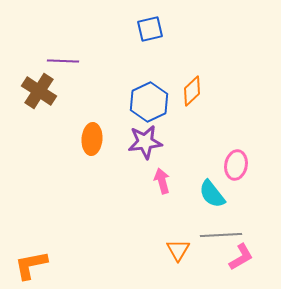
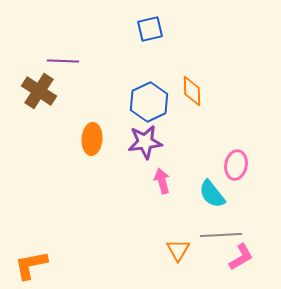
orange diamond: rotated 48 degrees counterclockwise
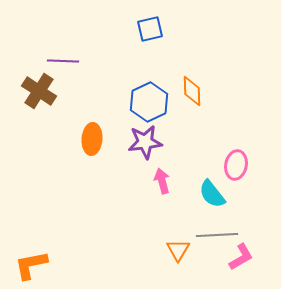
gray line: moved 4 px left
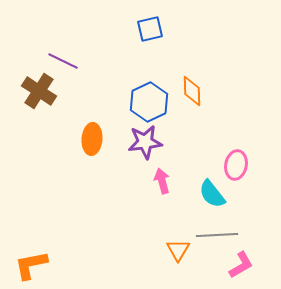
purple line: rotated 24 degrees clockwise
pink L-shape: moved 8 px down
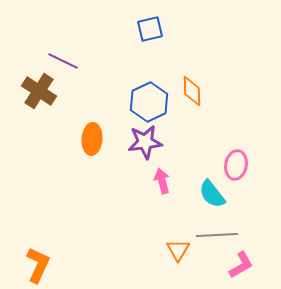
orange L-shape: moved 7 px right; rotated 126 degrees clockwise
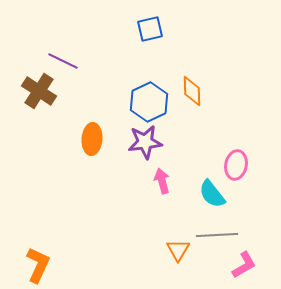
pink L-shape: moved 3 px right
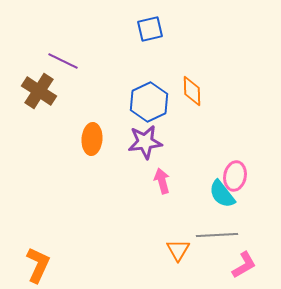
pink ellipse: moved 1 px left, 11 px down
cyan semicircle: moved 10 px right
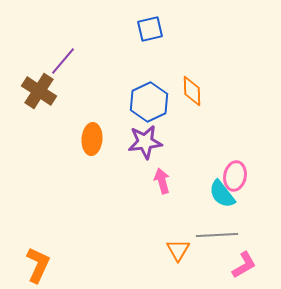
purple line: rotated 76 degrees counterclockwise
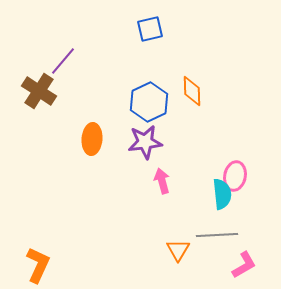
cyan semicircle: rotated 148 degrees counterclockwise
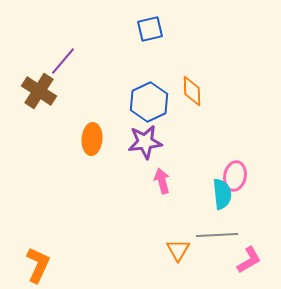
pink L-shape: moved 5 px right, 5 px up
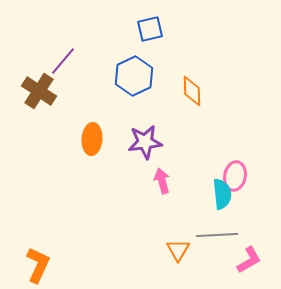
blue hexagon: moved 15 px left, 26 px up
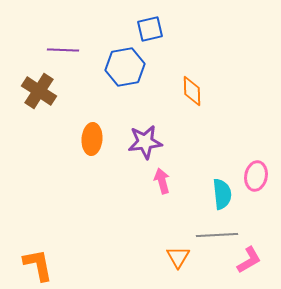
purple line: moved 11 px up; rotated 52 degrees clockwise
blue hexagon: moved 9 px left, 9 px up; rotated 15 degrees clockwise
pink ellipse: moved 21 px right
orange triangle: moved 7 px down
orange L-shape: rotated 36 degrees counterclockwise
